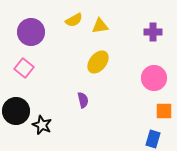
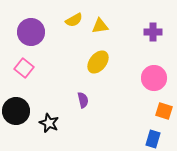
orange square: rotated 18 degrees clockwise
black star: moved 7 px right, 2 px up
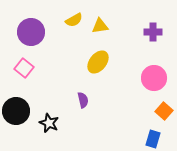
orange square: rotated 24 degrees clockwise
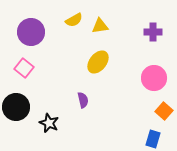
black circle: moved 4 px up
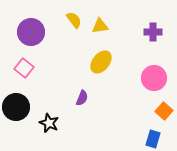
yellow semicircle: rotated 96 degrees counterclockwise
yellow ellipse: moved 3 px right
purple semicircle: moved 1 px left, 2 px up; rotated 35 degrees clockwise
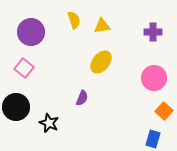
yellow semicircle: rotated 18 degrees clockwise
yellow triangle: moved 2 px right
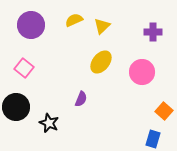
yellow semicircle: rotated 96 degrees counterclockwise
yellow triangle: rotated 36 degrees counterclockwise
purple circle: moved 7 px up
pink circle: moved 12 px left, 6 px up
purple semicircle: moved 1 px left, 1 px down
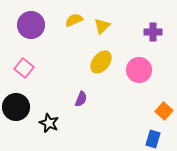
pink circle: moved 3 px left, 2 px up
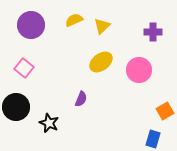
yellow ellipse: rotated 15 degrees clockwise
orange square: moved 1 px right; rotated 18 degrees clockwise
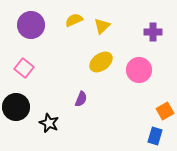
blue rectangle: moved 2 px right, 3 px up
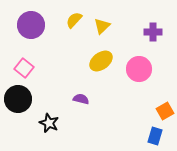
yellow semicircle: rotated 24 degrees counterclockwise
yellow ellipse: moved 1 px up
pink circle: moved 1 px up
purple semicircle: rotated 98 degrees counterclockwise
black circle: moved 2 px right, 8 px up
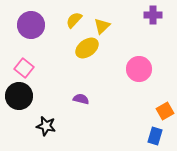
purple cross: moved 17 px up
yellow ellipse: moved 14 px left, 13 px up
black circle: moved 1 px right, 3 px up
black star: moved 3 px left, 3 px down; rotated 12 degrees counterclockwise
